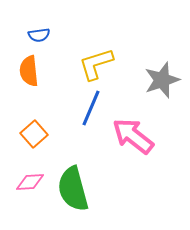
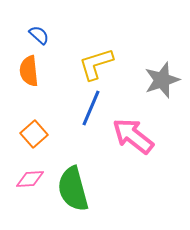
blue semicircle: rotated 130 degrees counterclockwise
pink diamond: moved 3 px up
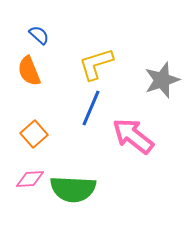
orange semicircle: rotated 16 degrees counterclockwise
green semicircle: rotated 72 degrees counterclockwise
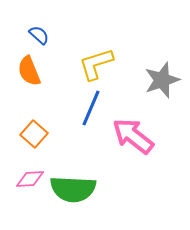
orange square: rotated 8 degrees counterclockwise
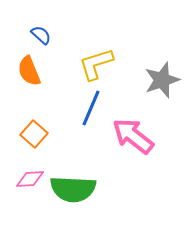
blue semicircle: moved 2 px right
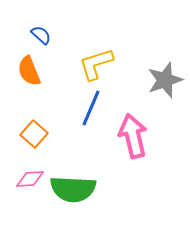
gray star: moved 3 px right
pink arrow: rotated 39 degrees clockwise
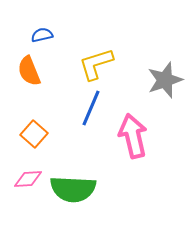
blue semicircle: moved 1 px right; rotated 55 degrees counterclockwise
pink diamond: moved 2 px left
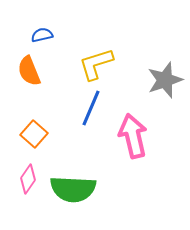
pink diamond: rotated 52 degrees counterclockwise
